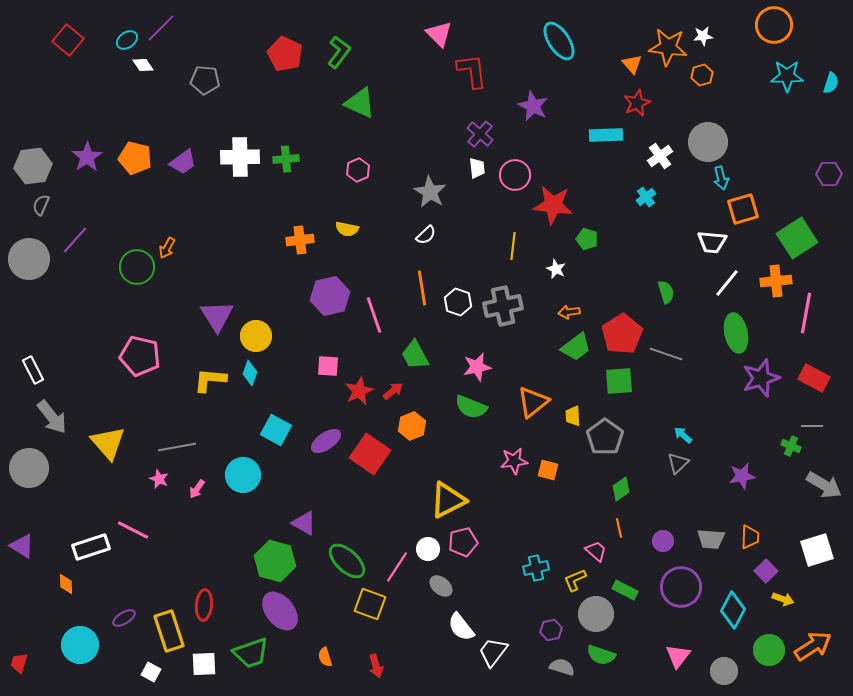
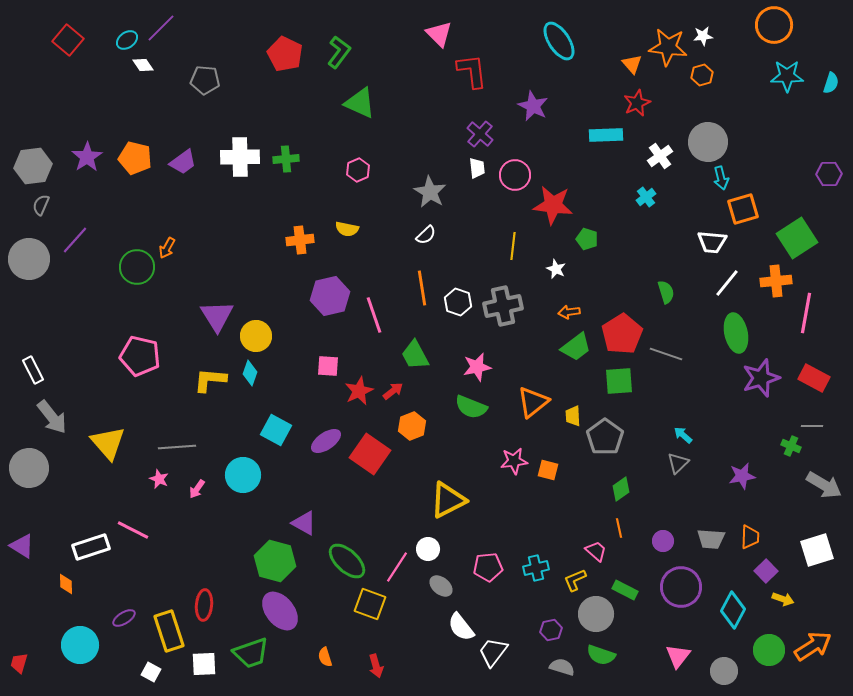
gray line at (177, 447): rotated 6 degrees clockwise
pink pentagon at (463, 542): moved 25 px right, 25 px down; rotated 8 degrees clockwise
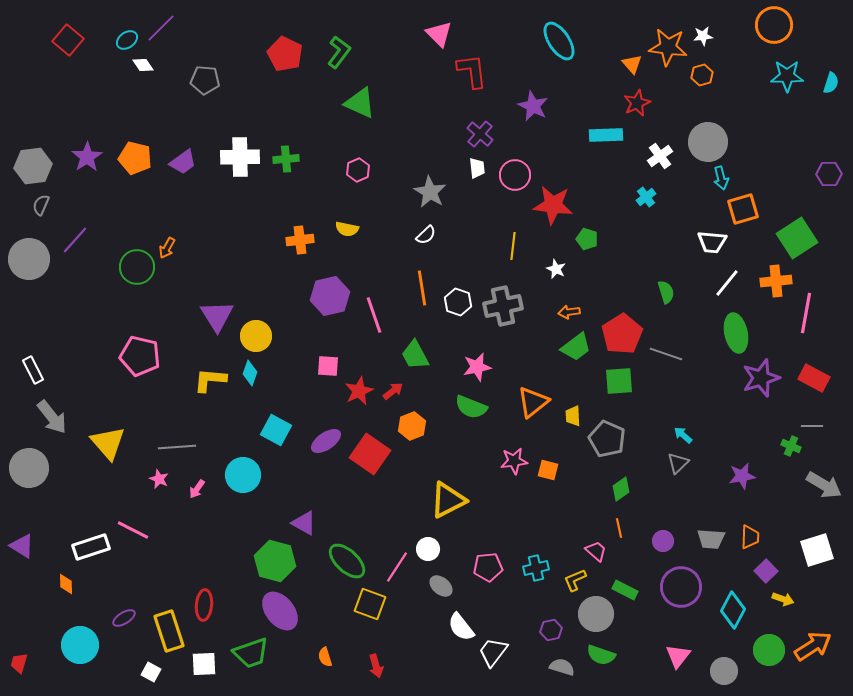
gray pentagon at (605, 437): moved 2 px right, 2 px down; rotated 12 degrees counterclockwise
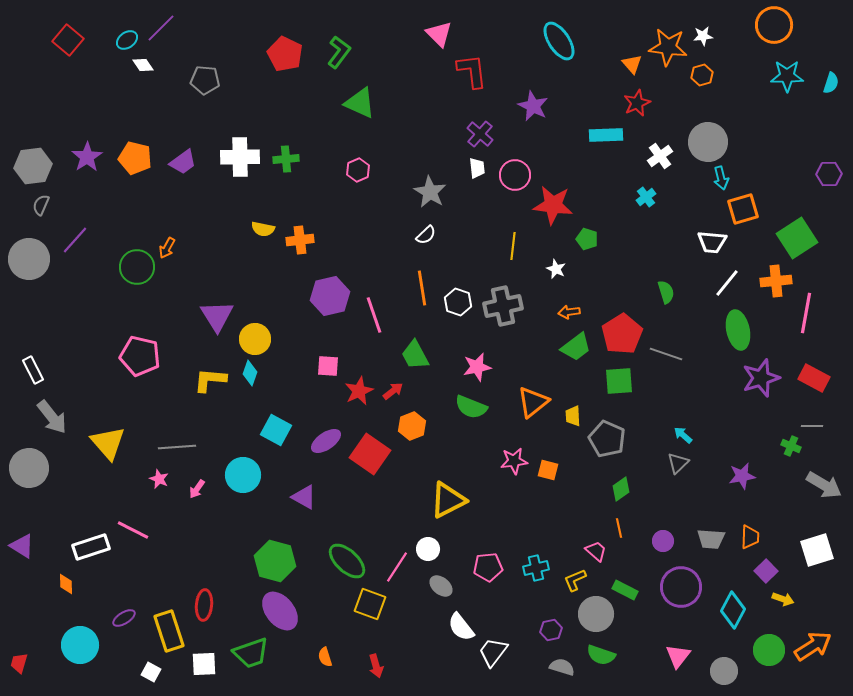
yellow semicircle at (347, 229): moved 84 px left
green ellipse at (736, 333): moved 2 px right, 3 px up
yellow circle at (256, 336): moved 1 px left, 3 px down
purple triangle at (304, 523): moved 26 px up
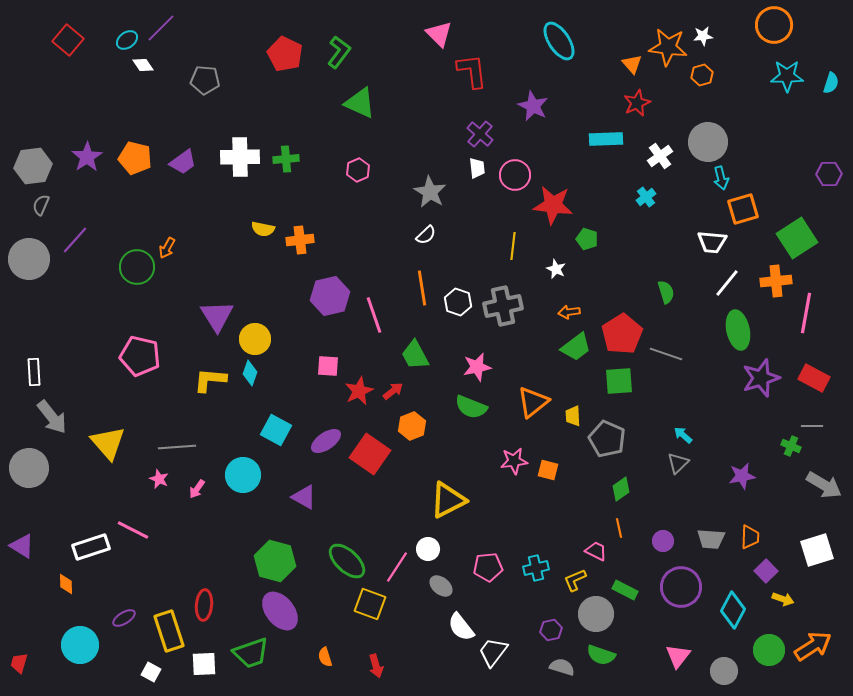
cyan rectangle at (606, 135): moved 4 px down
white rectangle at (33, 370): moved 1 px right, 2 px down; rotated 24 degrees clockwise
pink trapezoid at (596, 551): rotated 15 degrees counterclockwise
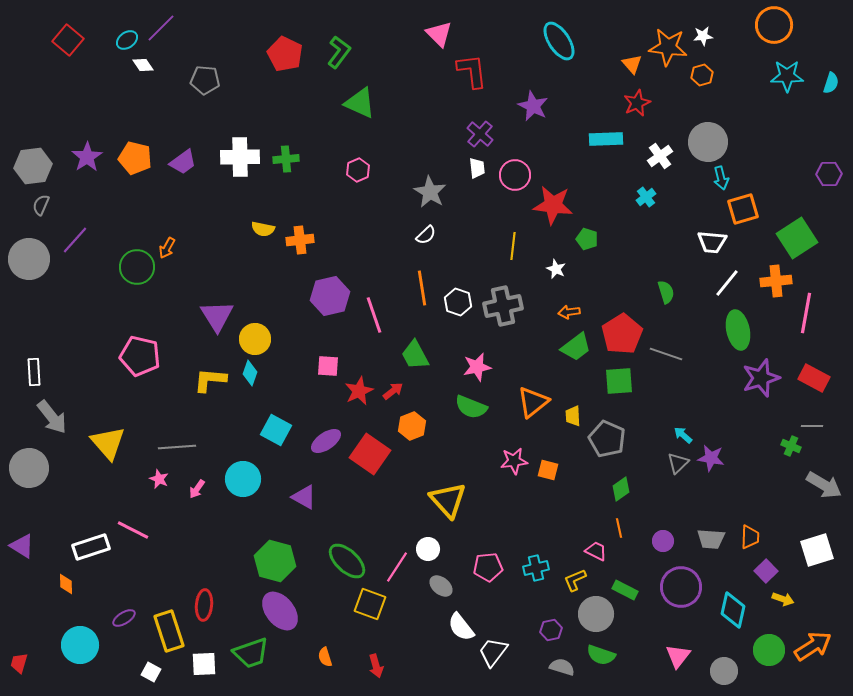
cyan circle at (243, 475): moved 4 px down
purple star at (742, 476): moved 31 px left, 18 px up; rotated 20 degrees clockwise
yellow triangle at (448, 500): rotated 45 degrees counterclockwise
cyan diamond at (733, 610): rotated 15 degrees counterclockwise
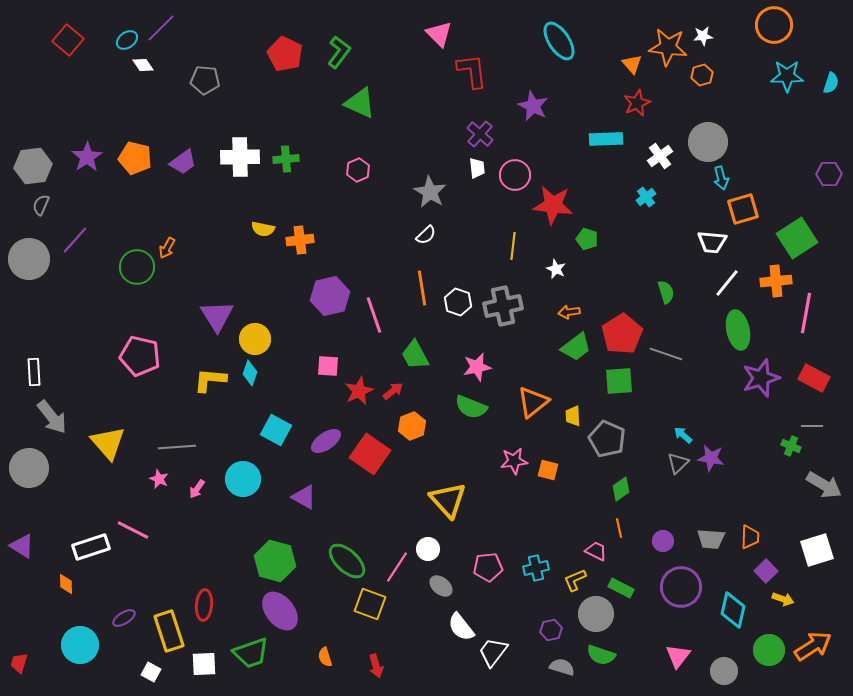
green rectangle at (625, 590): moved 4 px left, 2 px up
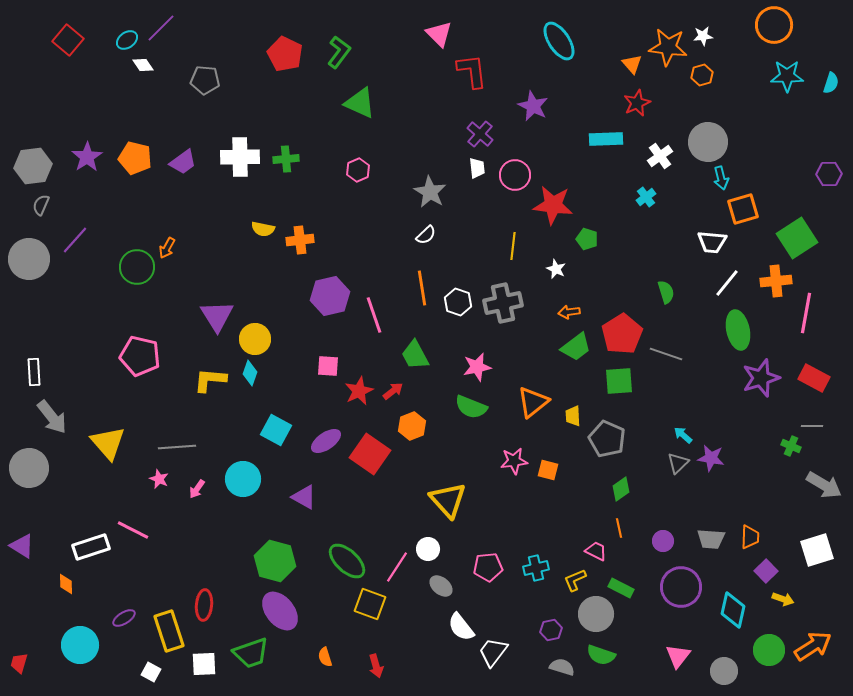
gray cross at (503, 306): moved 3 px up
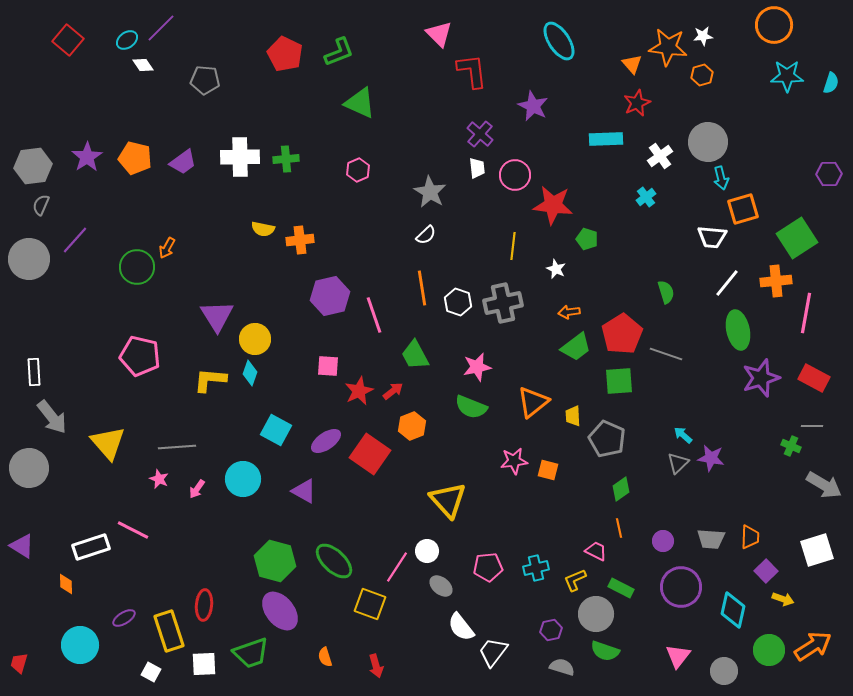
green L-shape at (339, 52): rotated 32 degrees clockwise
white trapezoid at (712, 242): moved 5 px up
purple triangle at (304, 497): moved 6 px up
white circle at (428, 549): moved 1 px left, 2 px down
green ellipse at (347, 561): moved 13 px left
green semicircle at (601, 655): moved 4 px right, 4 px up
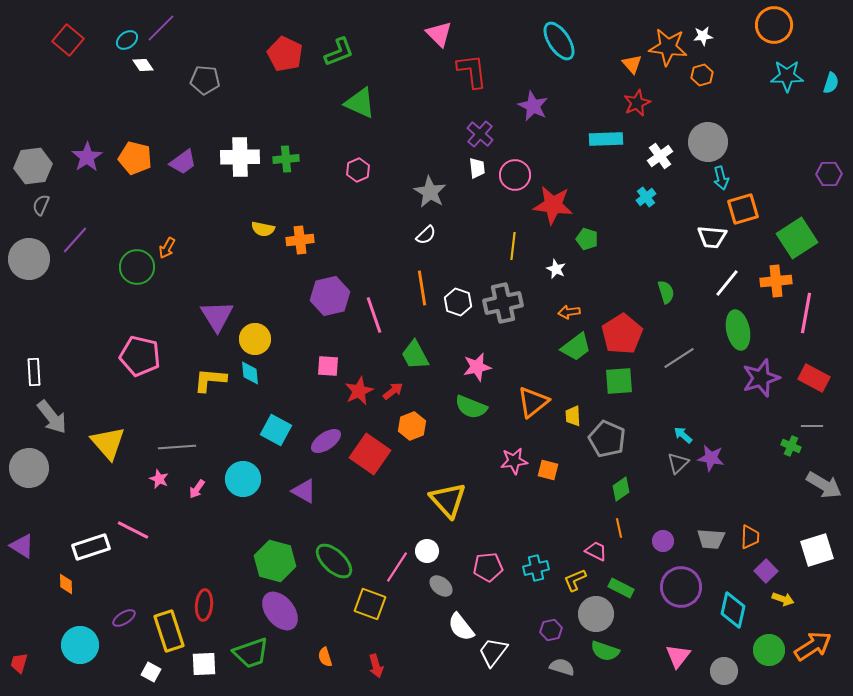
gray line at (666, 354): moved 13 px right, 4 px down; rotated 52 degrees counterclockwise
cyan diamond at (250, 373): rotated 25 degrees counterclockwise
